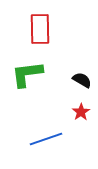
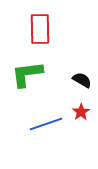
blue line: moved 15 px up
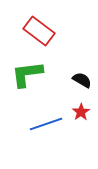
red rectangle: moved 1 px left, 2 px down; rotated 52 degrees counterclockwise
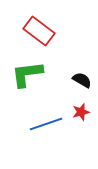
red star: rotated 18 degrees clockwise
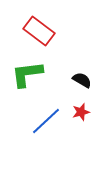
blue line: moved 3 px up; rotated 24 degrees counterclockwise
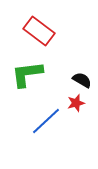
red star: moved 5 px left, 9 px up
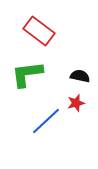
black semicircle: moved 2 px left, 4 px up; rotated 18 degrees counterclockwise
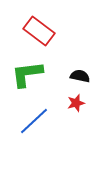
blue line: moved 12 px left
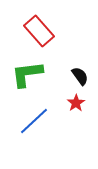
red rectangle: rotated 12 degrees clockwise
black semicircle: rotated 42 degrees clockwise
red star: rotated 18 degrees counterclockwise
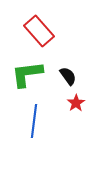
black semicircle: moved 12 px left
blue line: rotated 40 degrees counterclockwise
